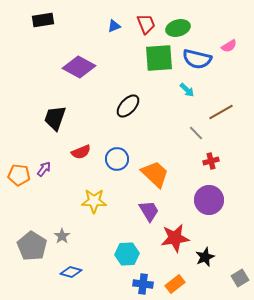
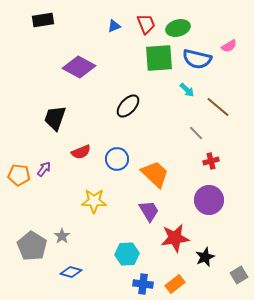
brown line: moved 3 px left, 5 px up; rotated 70 degrees clockwise
gray square: moved 1 px left, 3 px up
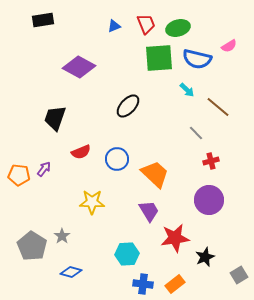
yellow star: moved 2 px left, 1 px down
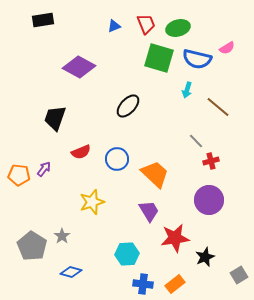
pink semicircle: moved 2 px left, 2 px down
green square: rotated 20 degrees clockwise
cyan arrow: rotated 63 degrees clockwise
gray line: moved 8 px down
yellow star: rotated 20 degrees counterclockwise
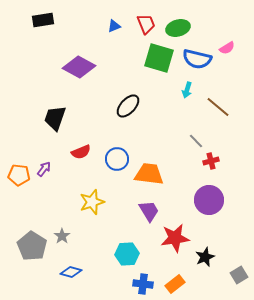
orange trapezoid: moved 6 px left; rotated 36 degrees counterclockwise
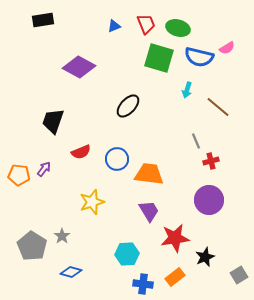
green ellipse: rotated 30 degrees clockwise
blue semicircle: moved 2 px right, 2 px up
black trapezoid: moved 2 px left, 3 px down
gray line: rotated 21 degrees clockwise
orange rectangle: moved 7 px up
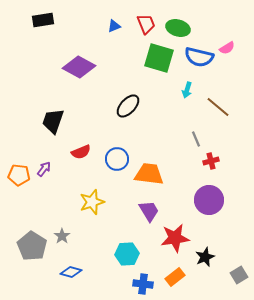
gray line: moved 2 px up
